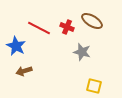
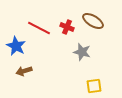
brown ellipse: moved 1 px right
yellow square: rotated 21 degrees counterclockwise
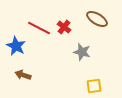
brown ellipse: moved 4 px right, 2 px up
red cross: moved 3 px left; rotated 16 degrees clockwise
brown arrow: moved 1 px left, 4 px down; rotated 35 degrees clockwise
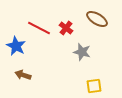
red cross: moved 2 px right, 1 px down
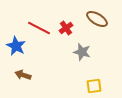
red cross: rotated 16 degrees clockwise
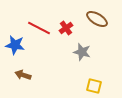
blue star: moved 1 px left, 1 px up; rotated 18 degrees counterclockwise
yellow square: rotated 21 degrees clockwise
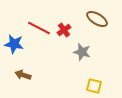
red cross: moved 2 px left, 2 px down
blue star: moved 1 px left, 1 px up
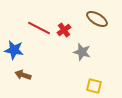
blue star: moved 6 px down
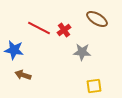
gray star: rotated 12 degrees counterclockwise
yellow square: rotated 21 degrees counterclockwise
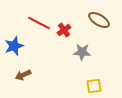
brown ellipse: moved 2 px right, 1 px down
red line: moved 5 px up
blue star: moved 4 px up; rotated 30 degrees counterclockwise
brown arrow: rotated 42 degrees counterclockwise
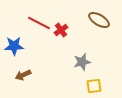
red cross: moved 3 px left
blue star: rotated 18 degrees clockwise
gray star: moved 10 px down; rotated 18 degrees counterclockwise
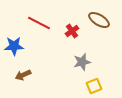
red cross: moved 11 px right, 1 px down
yellow square: rotated 14 degrees counterclockwise
